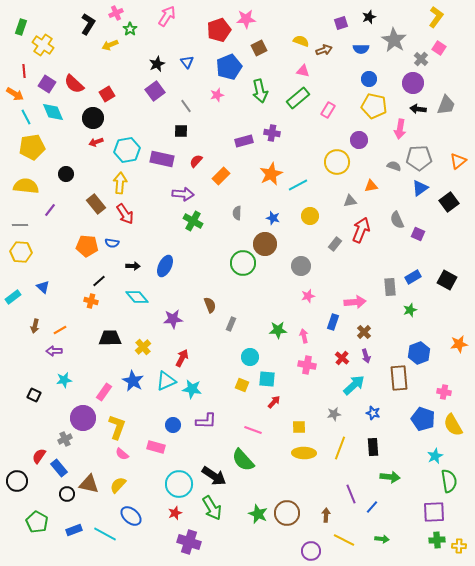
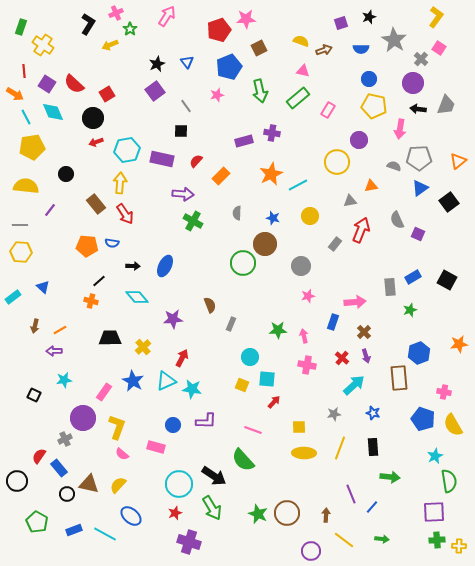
yellow line at (344, 540): rotated 10 degrees clockwise
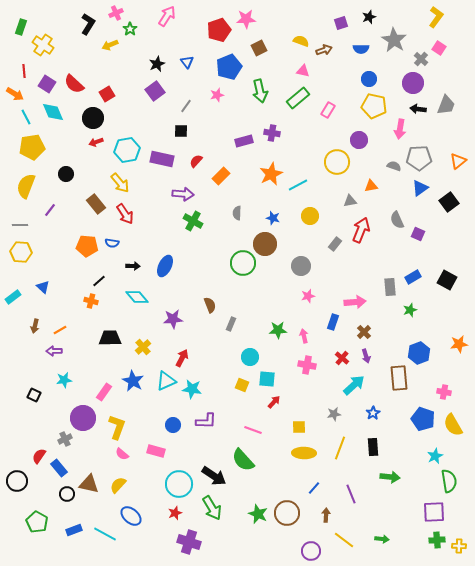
gray line at (186, 106): rotated 72 degrees clockwise
yellow arrow at (120, 183): rotated 135 degrees clockwise
yellow semicircle at (26, 186): rotated 75 degrees counterclockwise
blue star at (373, 413): rotated 24 degrees clockwise
pink rectangle at (156, 447): moved 4 px down
blue line at (372, 507): moved 58 px left, 19 px up
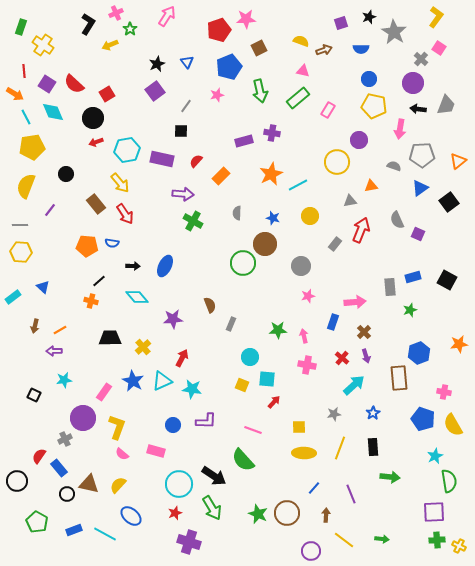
gray star at (394, 40): moved 8 px up
gray pentagon at (419, 158): moved 3 px right, 3 px up
blue rectangle at (413, 277): rotated 14 degrees clockwise
cyan triangle at (166, 381): moved 4 px left
yellow cross at (459, 546): rotated 24 degrees clockwise
